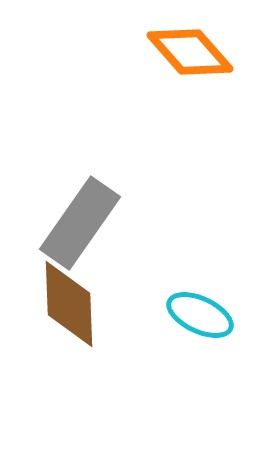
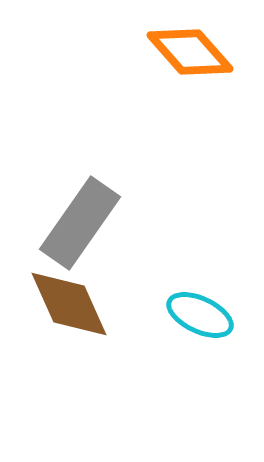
brown diamond: rotated 22 degrees counterclockwise
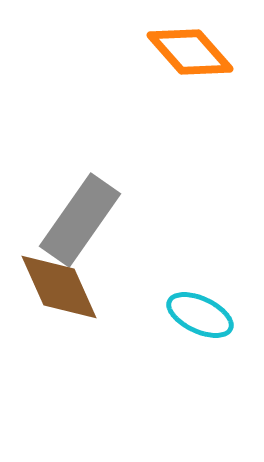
gray rectangle: moved 3 px up
brown diamond: moved 10 px left, 17 px up
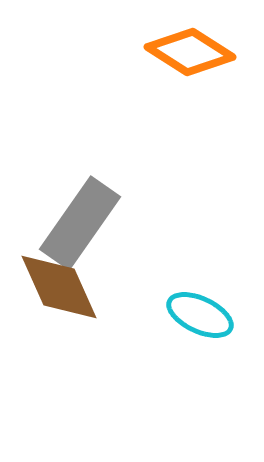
orange diamond: rotated 16 degrees counterclockwise
gray rectangle: moved 3 px down
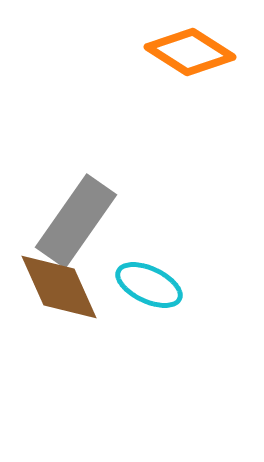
gray rectangle: moved 4 px left, 2 px up
cyan ellipse: moved 51 px left, 30 px up
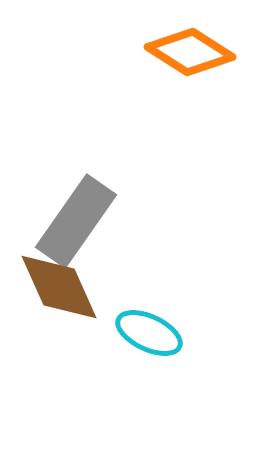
cyan ellipse: moved 48 px down
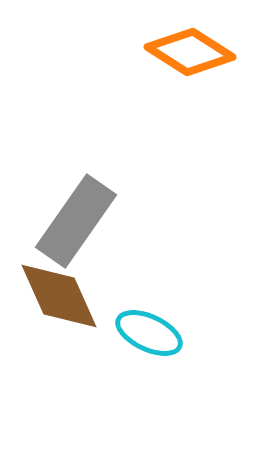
brown diamond: moved 9 px down
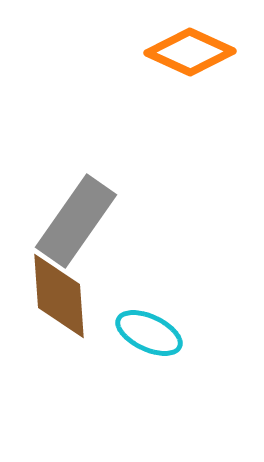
orange diamond: rotated 8 degrees counterclockwise
brown diamond: rotated 20 degrees clockwise
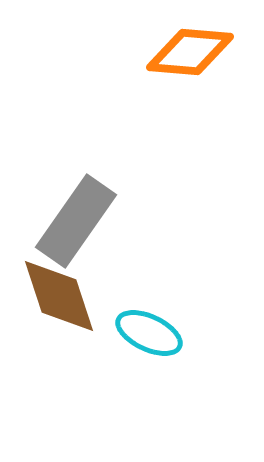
orange diamond: rotated 20 degrees counterclockwise
brown diamond: rotated 14 degrees counterclockwise
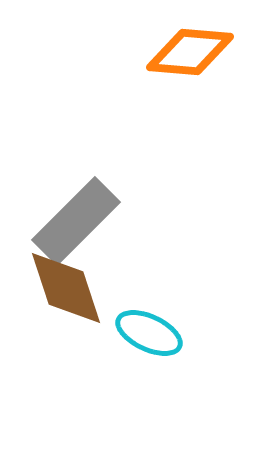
gray rectangle: rotated 10 degrees clockwise
brown diamond: moved 7 px right, 8 px up
